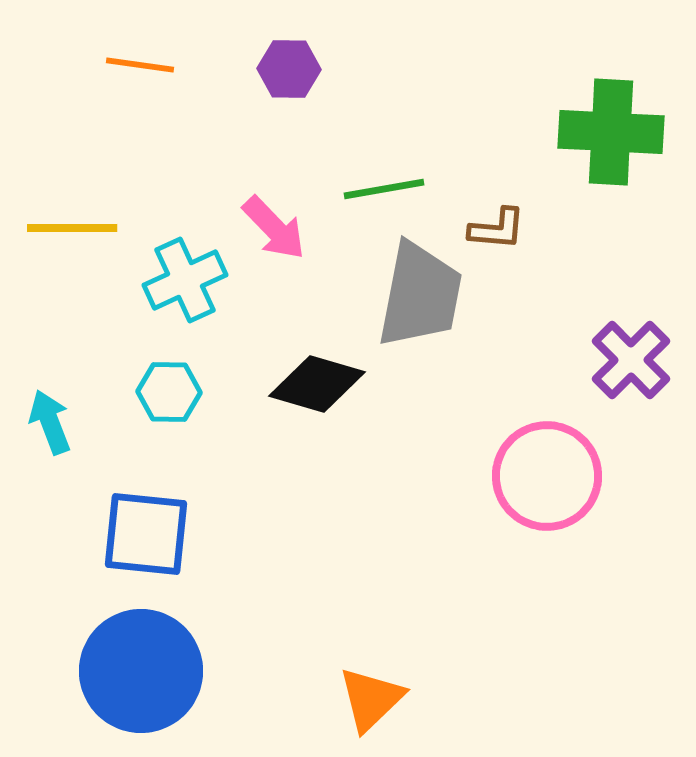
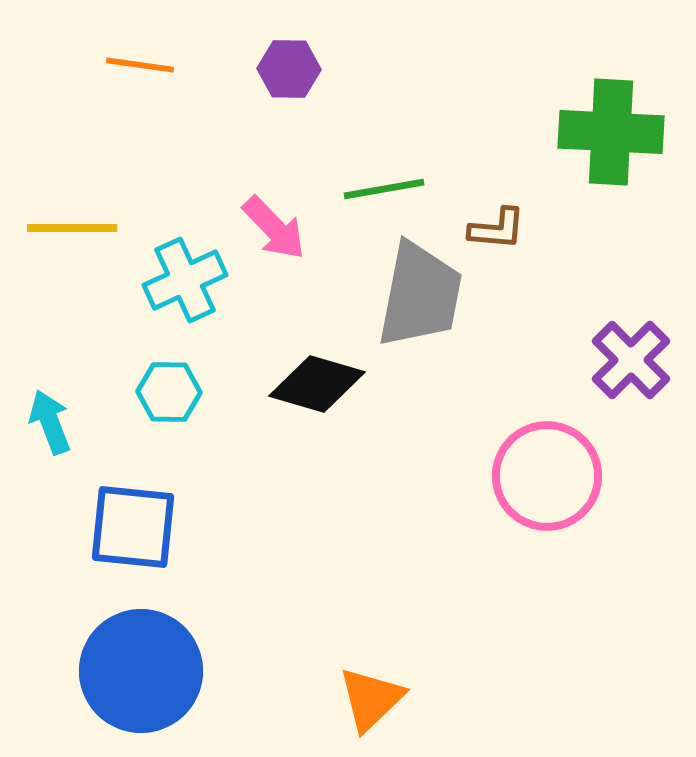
blue square: moved 13 px left, 7 px up
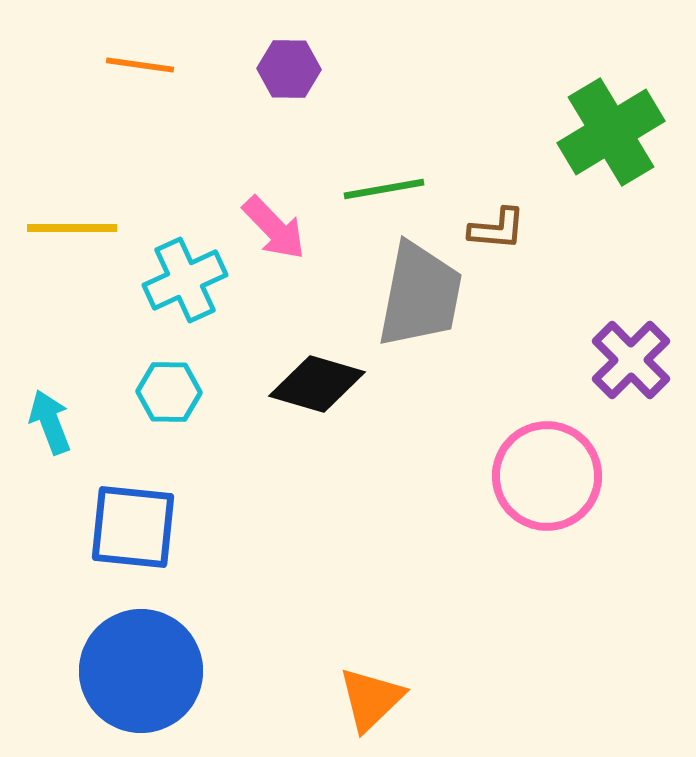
green cross: rotated 34 degrees counterclockwise
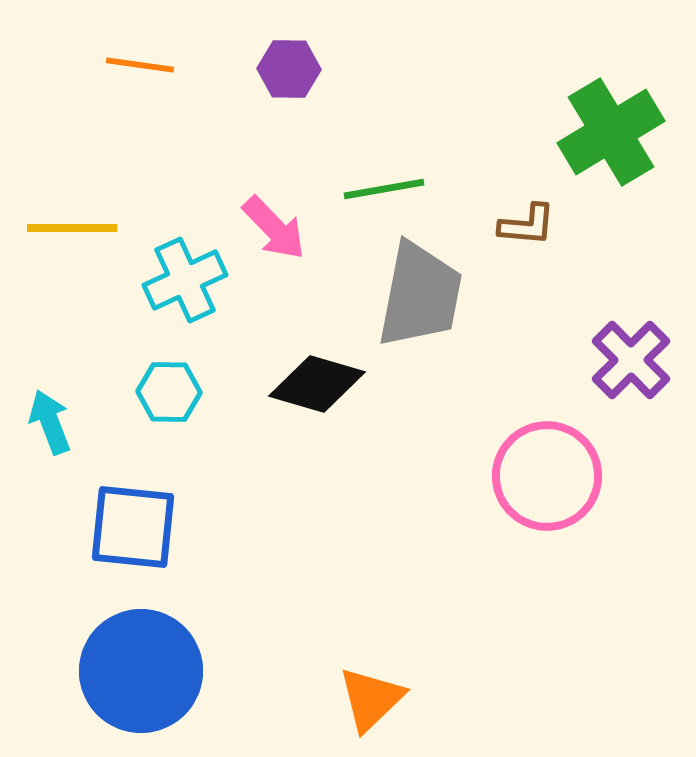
brown L-shape: moved 30 px right, 4 px up
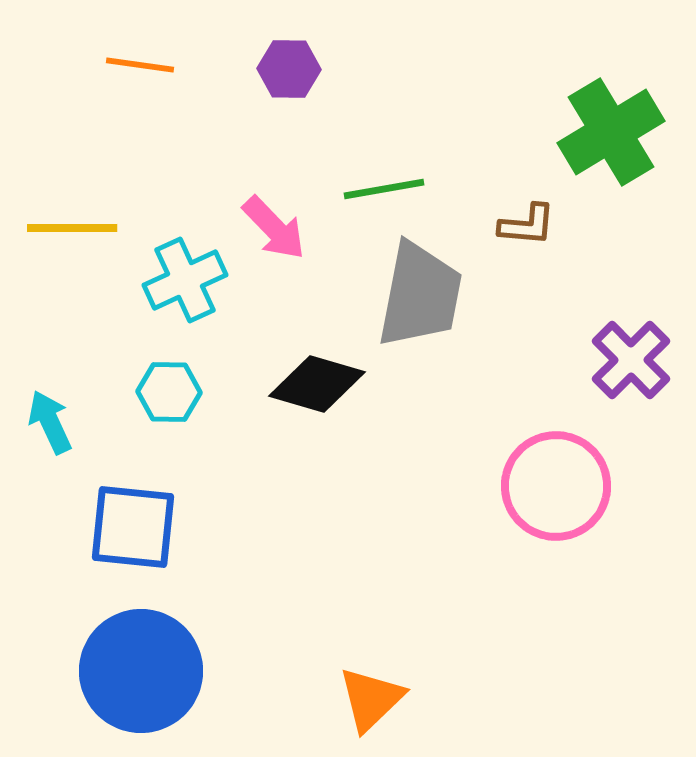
cyan arrow: rotated 4 degrees counterclockwise
pink circle: moved 9 px right, 10 px down
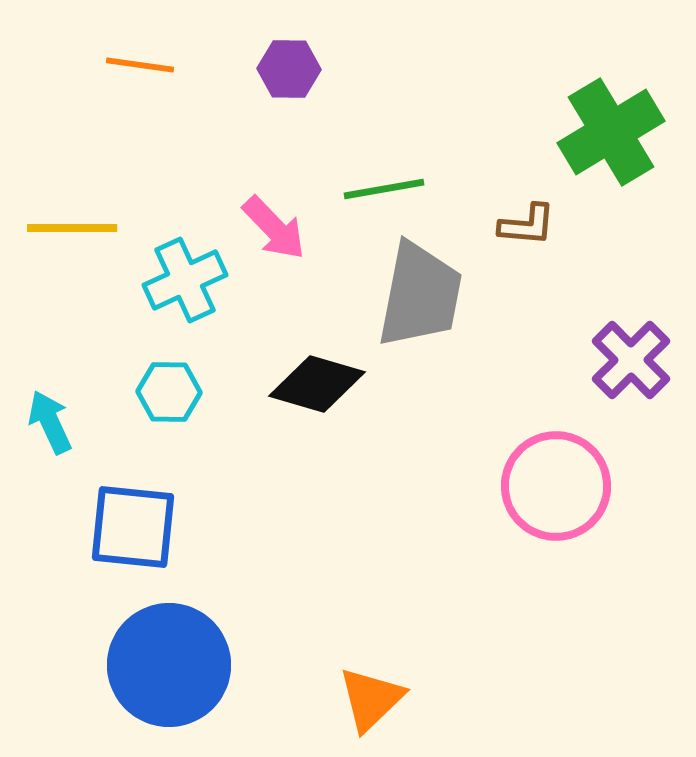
blue circle: moved 28 px right, 6 px up
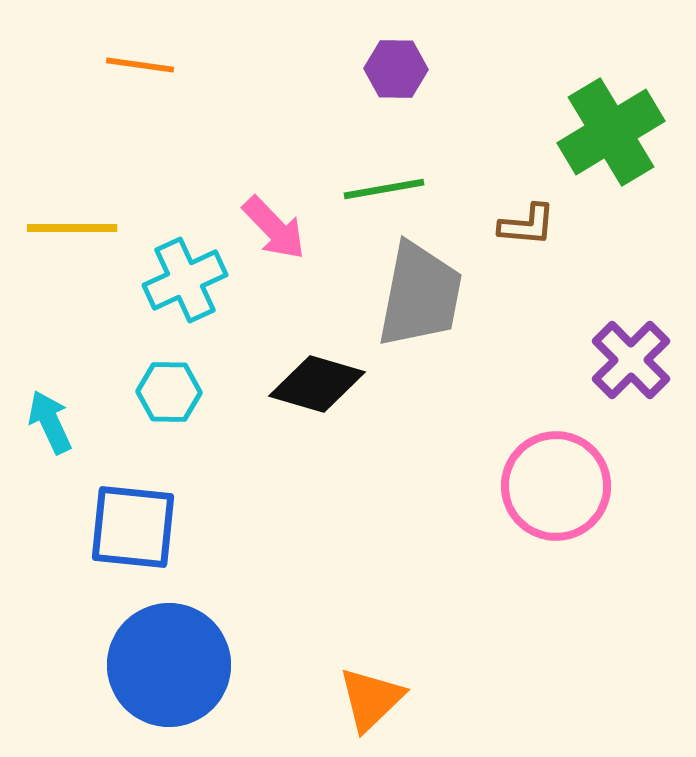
purple hexagon: moved 107 px right
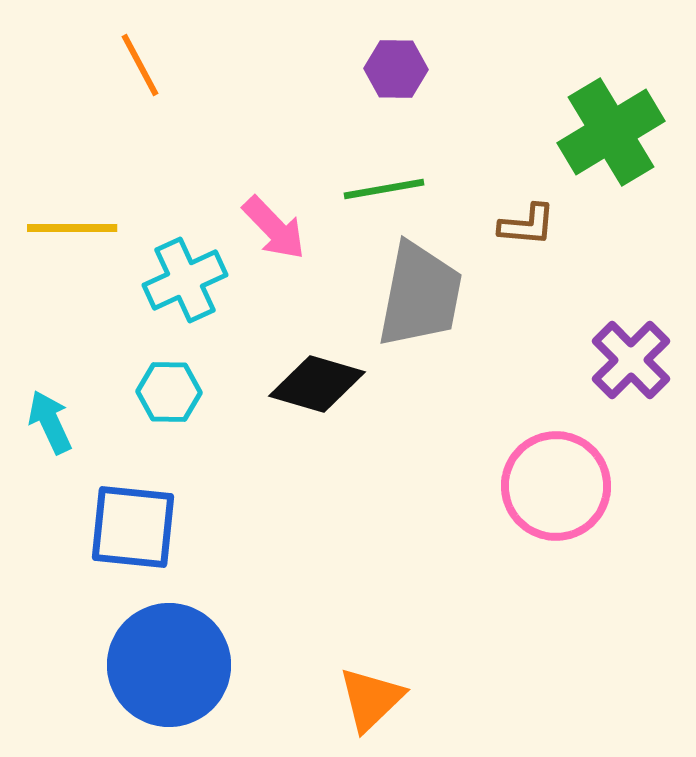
orange line: rotated 54 degrees clockwise
